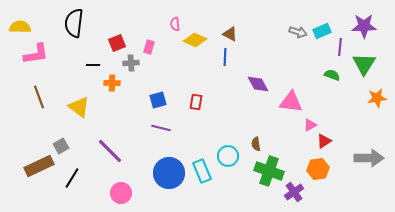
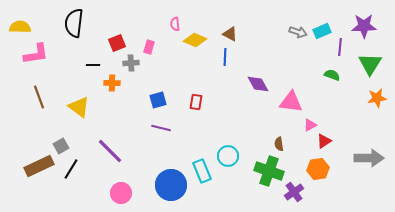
green triangle at (364, 64): moved 6 px right
brown semicircle at (256, 144): moved 23 px right
blue circle at (169, 173): moved 2 px right, 12 px down
black line at (72, 178): moved 1 px left, 9 px up
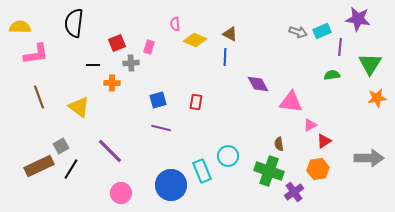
purple star at (364, 26): moved 6 px left, 7 px up; rotated 10 degrees clockwise
green semicircle at (332, 75): rotated 28 degrees counterclockwise
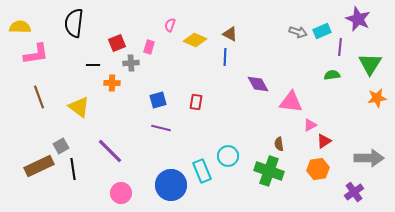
purple star at (358, 19): rotated 15 degrees clockwise
pink semicircle at (175, 24): moved 5 px left, 1 px down; rotated 24 degrees clockwise
black line at (71, 169): moved 2 px right; rotated 40 degrees counterclockwise
purple cross at (294, 192): moved 60 px right
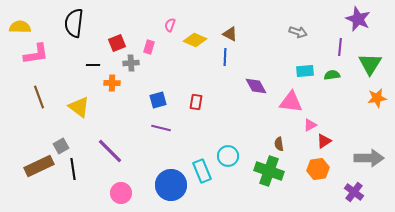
cyan rectangle at (322, 31): moved 17 px left, 40 px down; rotated 18 degrees clockwise
purple diamond at (258, 84): moved 2 px left, 2 px down
purple cross at (354, 192): rotated 18 degrees counterclockwise
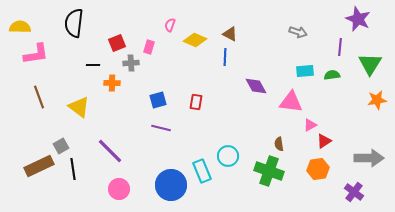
orange star at (377, 98): moved 2 px down
pink circle at (121, 193): moved 2 px left, 4 px up
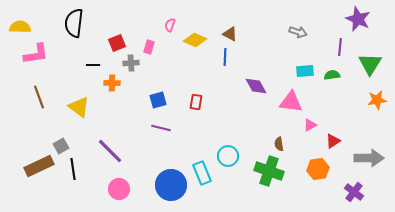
red triangle at (324, 141): moved 9 px right
cyan rectangle at (202, 171): moved 2 px down
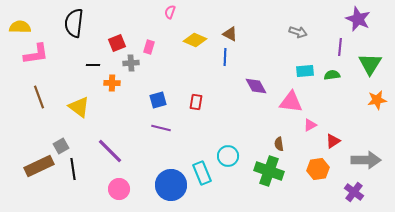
pink semicircle at (170, 25): moved 13 px up
gray arrow at (369, 158): moved 3 px left, 2 px down
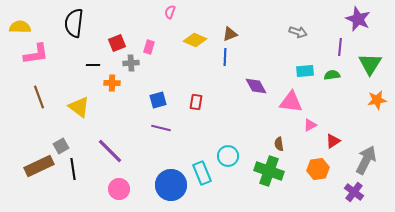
brown triangle at (230, 34): rotated 49 degrees counterclockwise
gray arrow at (366, 160): rotated 64 degrees counterclockwise
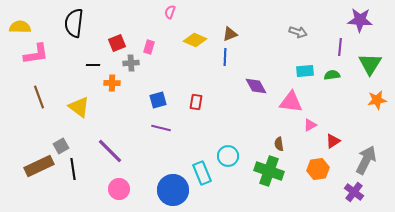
purple star at (358, 19): moved 2 px right, 1 px down; rotated 20 degrees counterclockwise
blue circle at (171, 185): moved 2 px right, 5 px down
